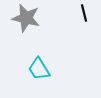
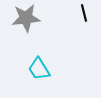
gray star: rotated 20 degrees counterclockwise
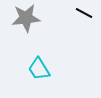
black line: rotated 48 degrees counterclockwise
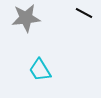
cyan trapezoid: moved 1 px right, 1 px down
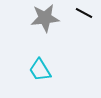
gray star: moved 19 px right
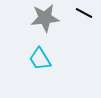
cyan trapezoid: moved 11 px up
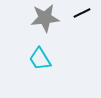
black line: moved 2 px left; rotated 54 degrees counterclockwise
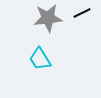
gray star: moved 3 px right
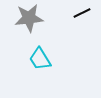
gray star: moved 19 px left
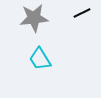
gray star: moved 5 px right
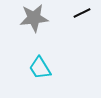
cyan trapezoid: moved 9 px down
